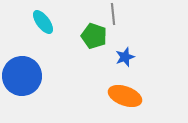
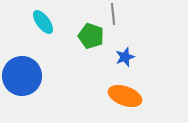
green pentagon: moved 3 px left
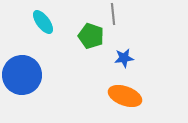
blue star: moved 1 px left, 1 px down; rotated 12 degrees clockwise
blue circle: moved 1 px up
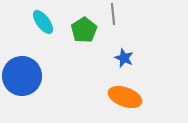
green pentagon: moved 7 px left, 6 px up; rotated 20 degrees clockwise
blue star: rotated 30 degrees clockwise
blue circle: moved 1 px down
orange ellipse: moved 1 px down
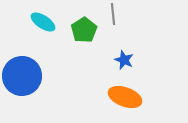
cyan ellipse: rotated 20 degrees counterclockwise
blue star: moved 2 px down
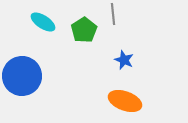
orange ellipse: moved 4 px down
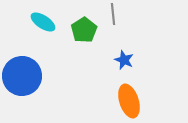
orange ellipse: moved 4 px right; rotated 52 degrees clockwise
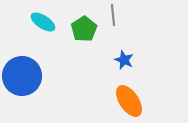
gray line: moved 1 px down
green pentagon: moved 1 px up
orange ellipse: rotated 16 degrees counterclockwise
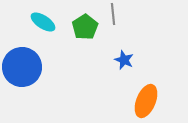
gray line: moved 1 px up
green pentagon: moved 1 px right, 2 px up
blue circle: moved 9 px up
orange ellipse: moved 17 px right; rotated 56 degrees clockwise
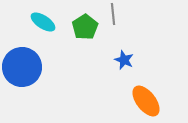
orange ellipse: rotated 60 degrees counterclockwise
